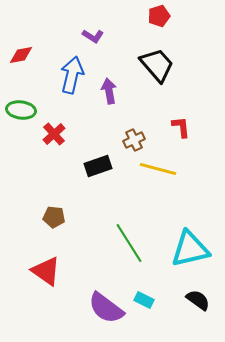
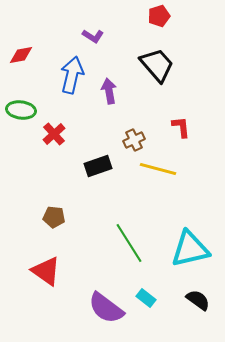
cyan rectangle: moved 2 px right, 2 px up; rotated 12 degrees clockwise
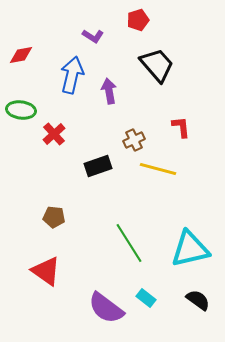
red pentagon: moved 21 px left, 4 px down
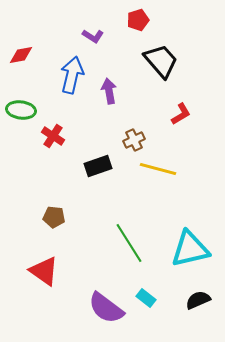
black trapezoid: moved 4 px right, 4 px up
red L-shape: moved 13 px up; rotated 65 degrees clockwise
red cross: moved 1 px left, 2 px down; rotated 15 degrees counterclockwise
red triangle: moved 2 px left
black semicircle: rotated 60 degrees counterclockwise
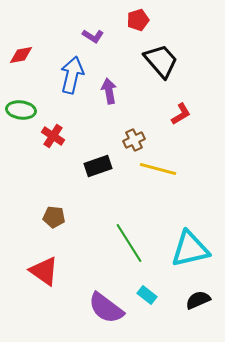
cyan rectangle: moved 1 px right, 3 px up
